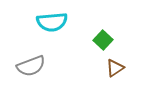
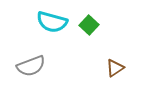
cyan semicircle: rotated 20 degrees clockwise
green square: moved 14 px left, 15 px up
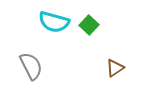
cyan semicircle: moved 2 px right
gray semicircle: rotated 96 degrees counterclockwise
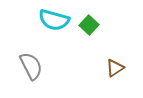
cyan semicircle: moved 2 px up
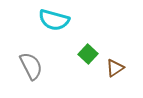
green square: moved 1 px left, 29 px down
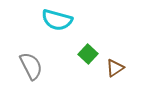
cyan semicircle: moved 3 px right
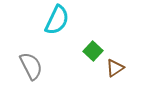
cyan semicircle: rotated 80 degrees counterclockwise
green square: moved 5 px right, 3 px up
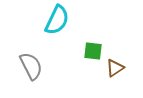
green square: rotated 36 degrees counterclockwise
